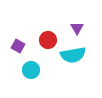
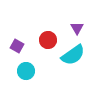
purple square: moved 1 px left
cyan semicircle: rotated 25 degrees counterclockwise
cyan circle: moved 5 px left, 1 px down
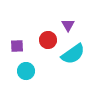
purple triangle: moved 9 px left, 3 px up
purple square: rotated 32 degrees counterclockwise
cyan semicircle: moved 1 px up
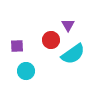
red circle: moved 3 px right
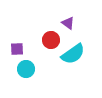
purple triangle: moved 2 px up; rotated 24 degrees counterclockwise
purple square: moved 3 px down
cyan circle: moved 2 px up
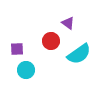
red circle: moved 1 px down
cyan semicircle: moved 6 px right
cyan circle: moved 1 px down
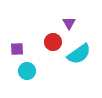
purple triangle: moved 1 px right; rotated 24 degrees clockwise
red circle: moved 2 px right, 1 px down
cyan circle: moved 1 px right, 1 px down
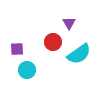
cyan circle: moved 1 px up
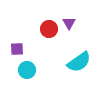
red circle: moved 4 px left, 13 px up
cyan semicircle: moved 8 px down
